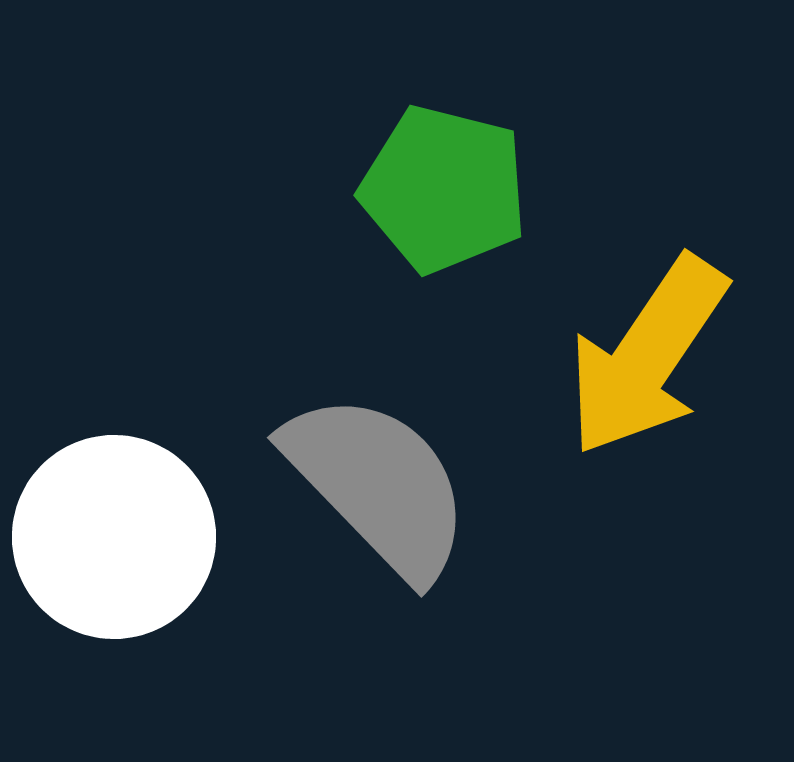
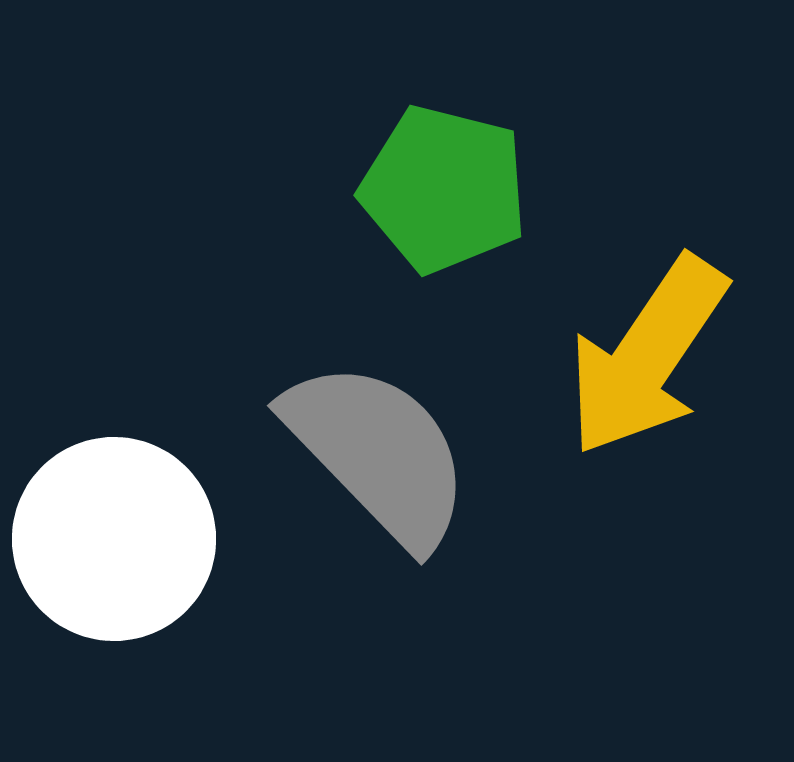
gray semicircle: moved 32 px up
white circle: moved 2 px down
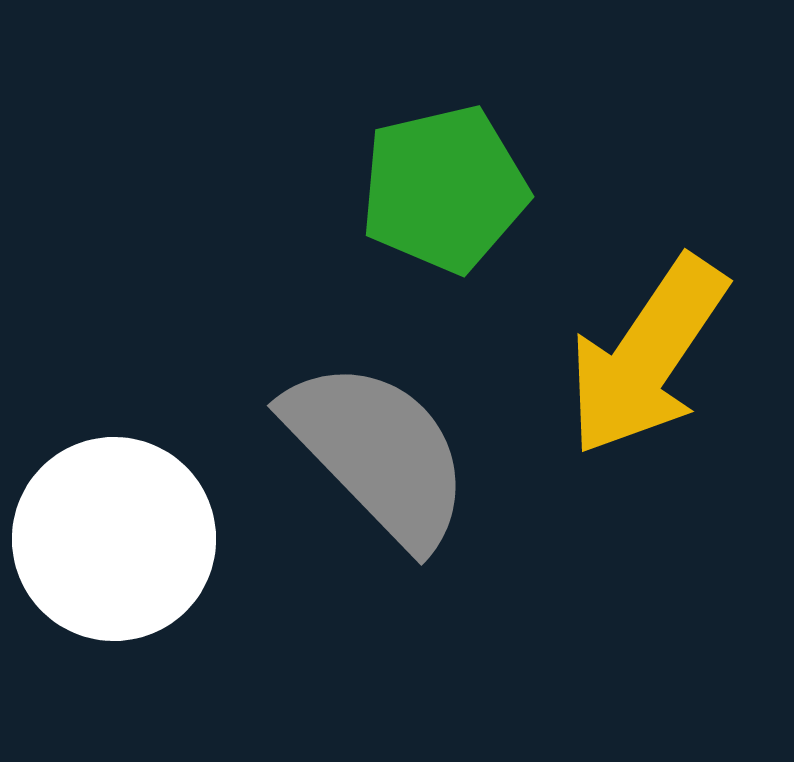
green pentagon: rotated 27 degrees counterclockwise
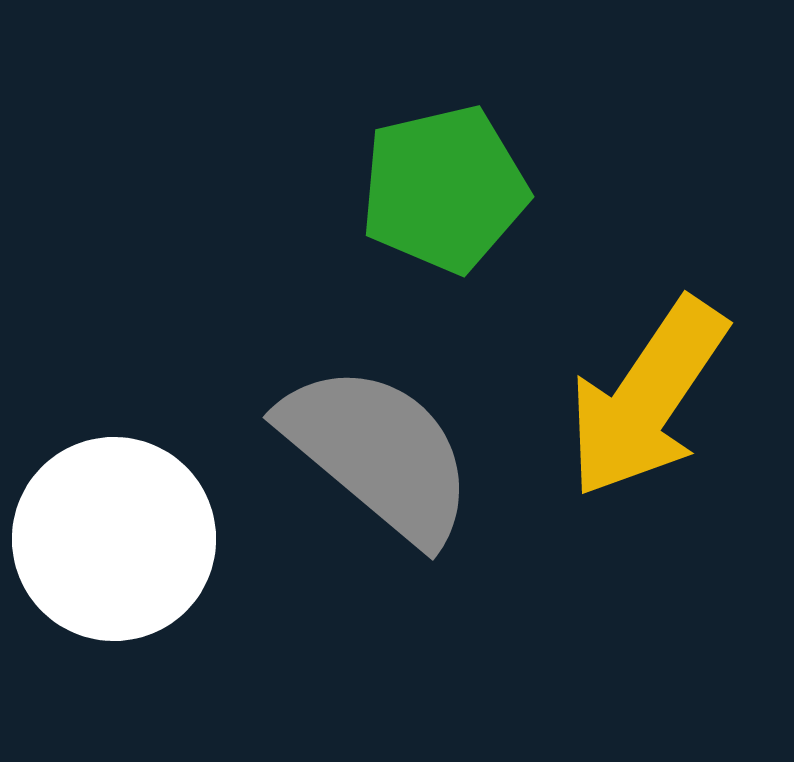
yellow arrow: moved 42 px down
gray semicircle: rotated 6 degrees counterclockwise
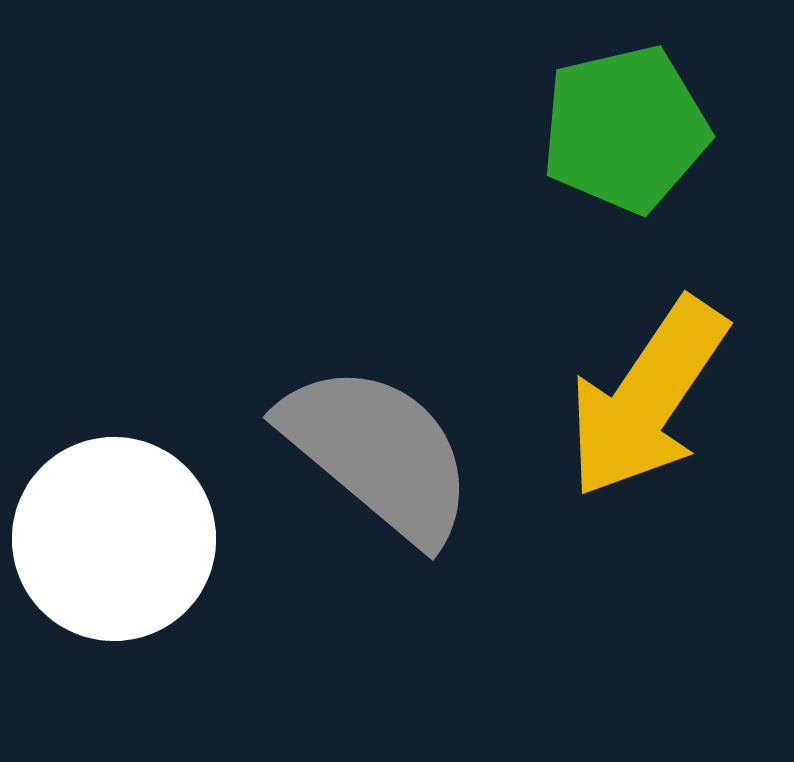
green pentagon: moved 181 px right, 60 px up
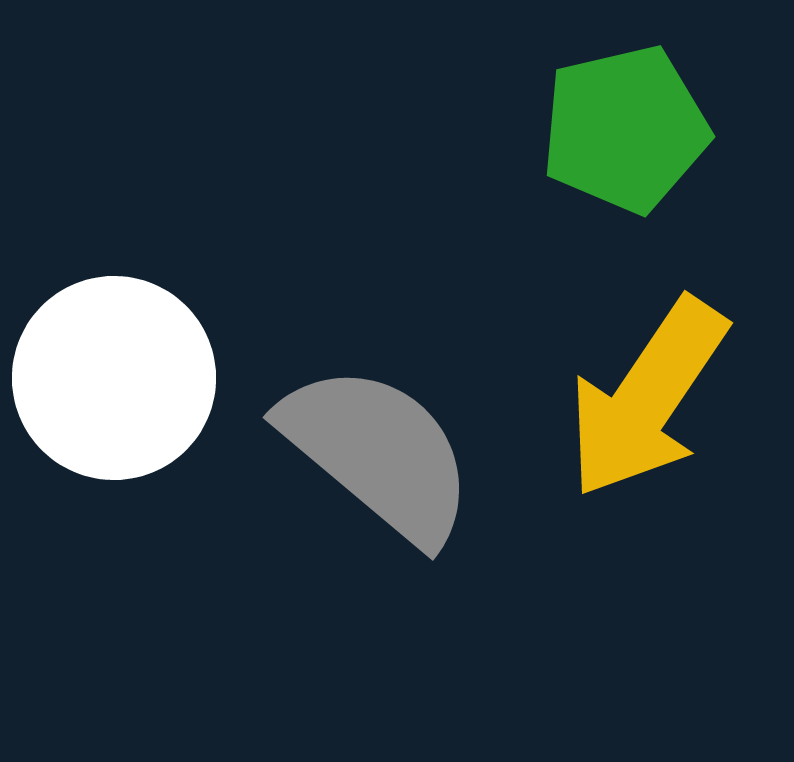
white circle: moved 161 px up
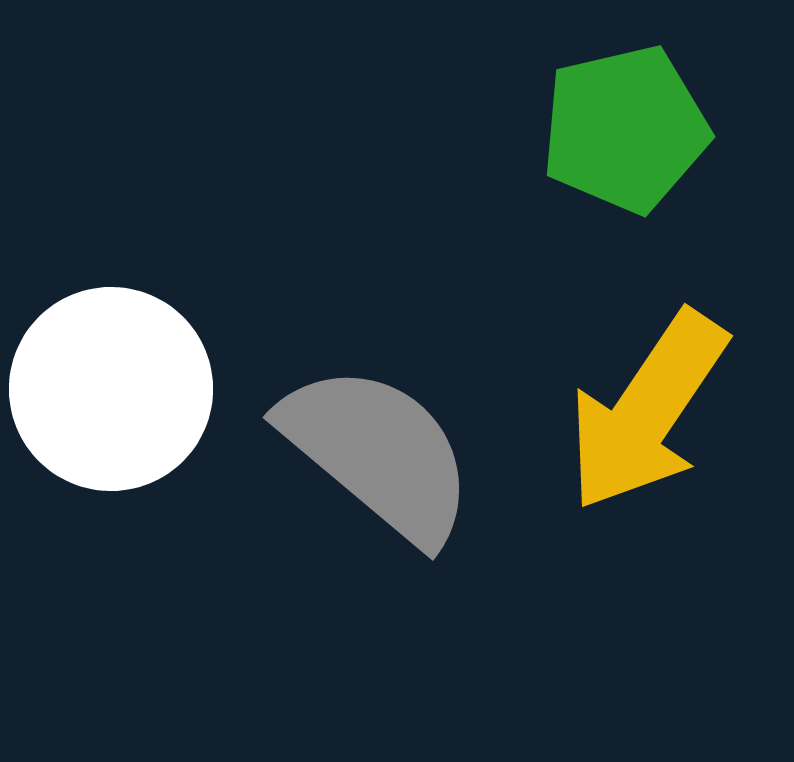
white circle: moved 3 px left, 11 px down
yellow arrow: moved 13 px down
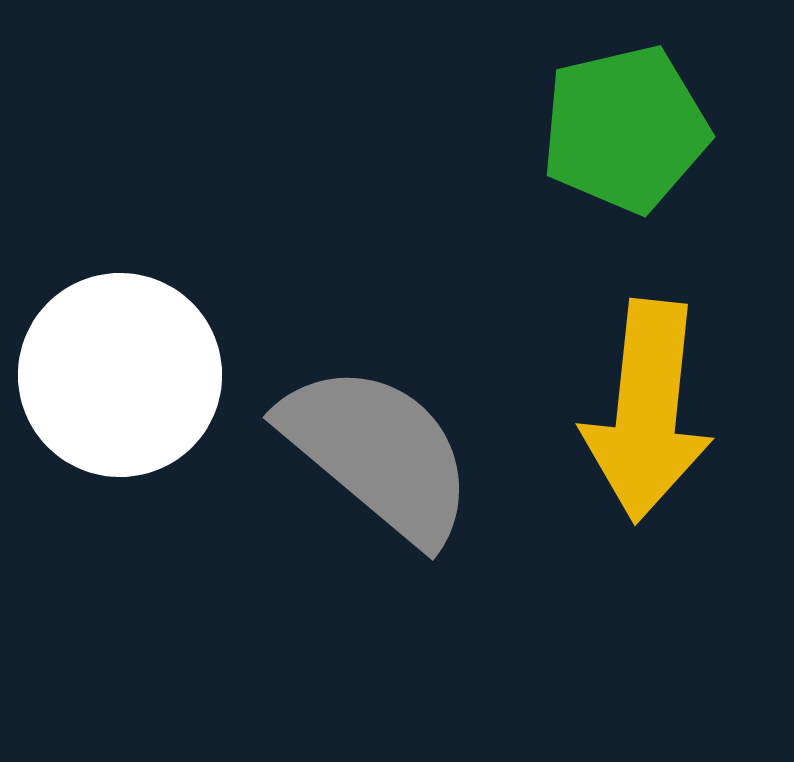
white circle: moved 9 px right, 14 px up
yellow arrow: rotated 28 degrees counterclockwise
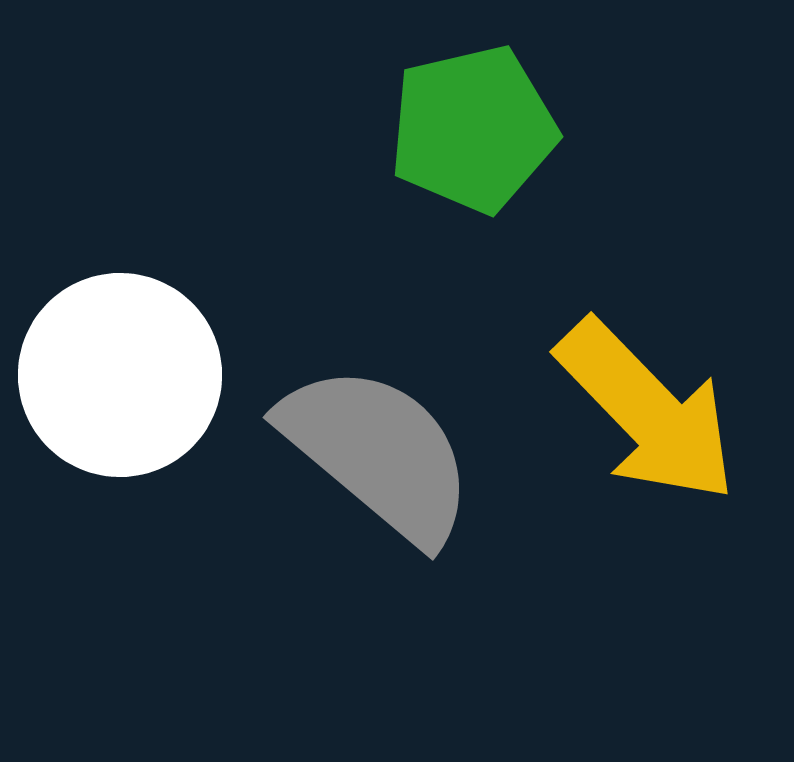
green pentagon: moved 152 px left
yellow arrow: rotated 50 degrees counterclockwise
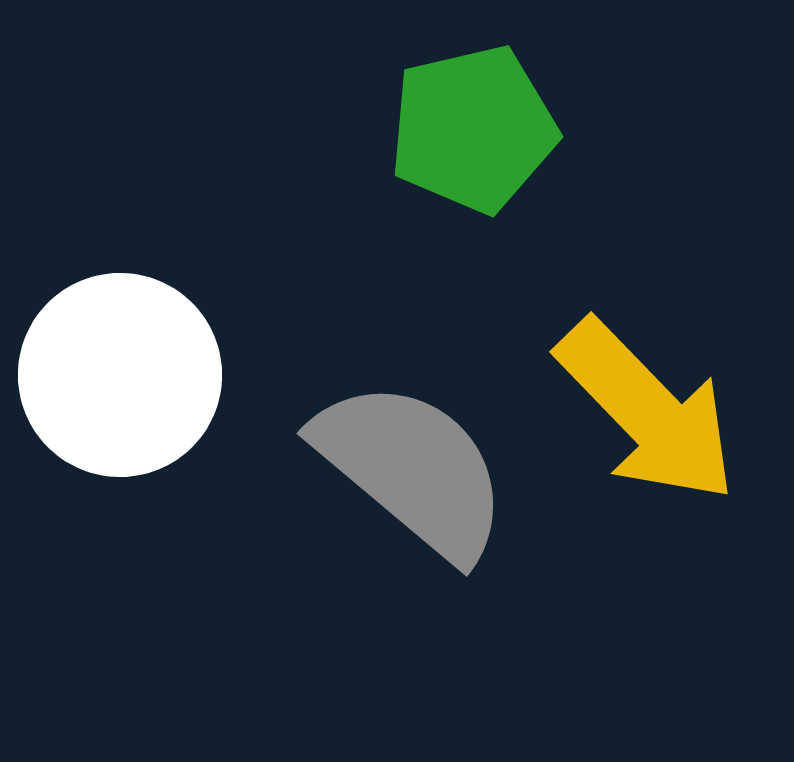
gray semicircle: moved 34 px right, 16 px down
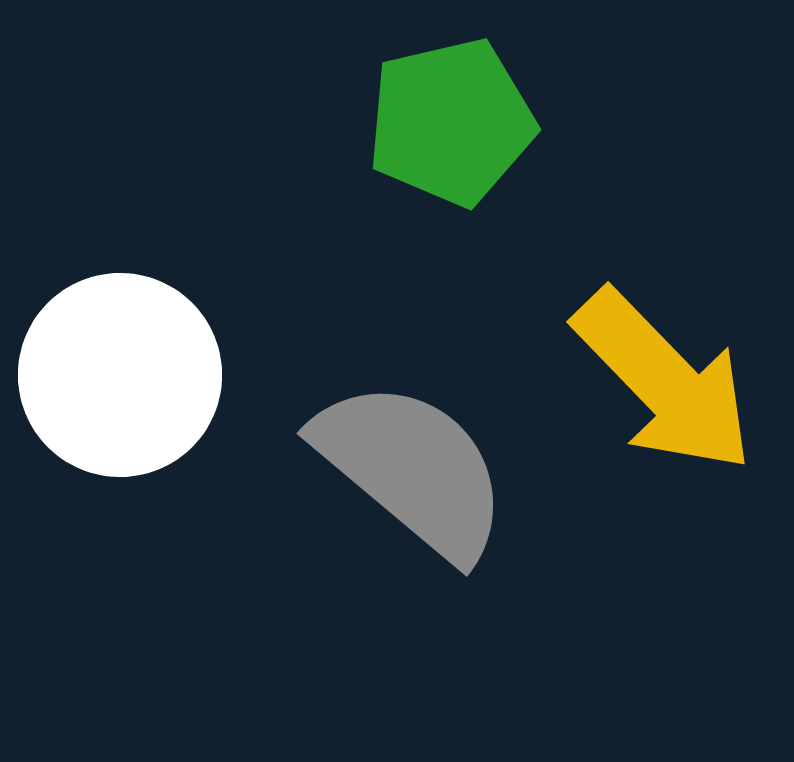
green pentagon: moved 22 px left, 7 px up
yellow arrow: moved 17 px right, 30 px up
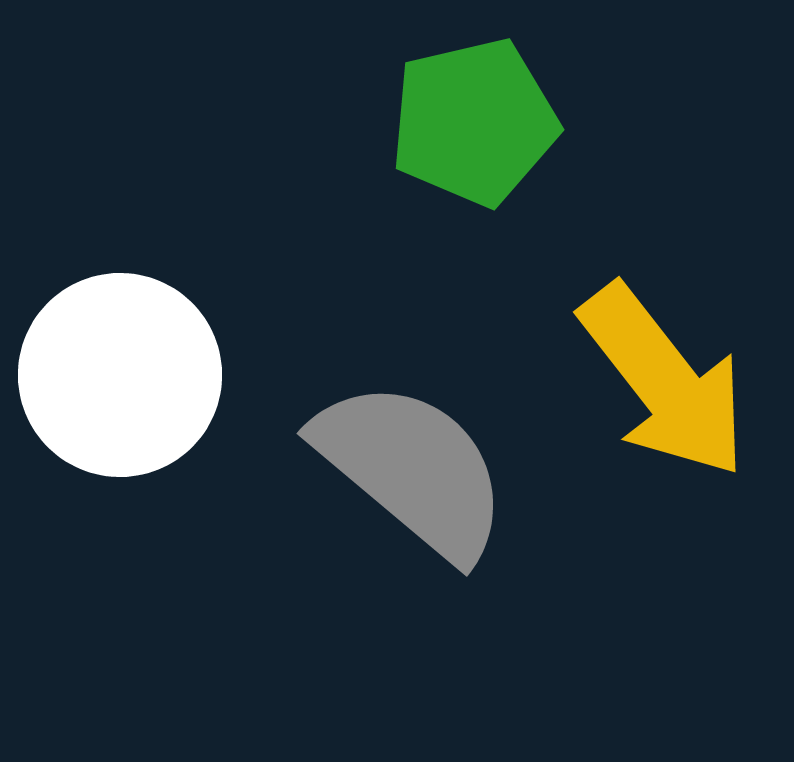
green pentagon: moved 23 px right
yellow arrow: rotated 6 degrees clockwise
